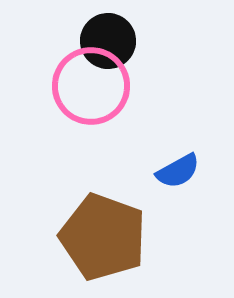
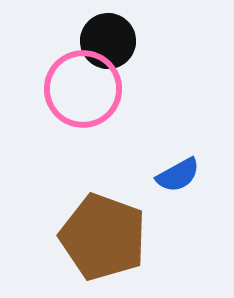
pink circle: moved 8 px left, 3 px down
blue semicircle: moved 4 px down
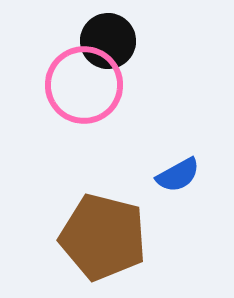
pink circle: moved 1 px right, 4 px up
brown pentagon: rotated 6 degrees counterclockwise
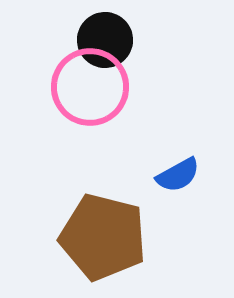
black circle: moved 3 px left, 1 px up
pink circle: moved 6 px right, 2 px down
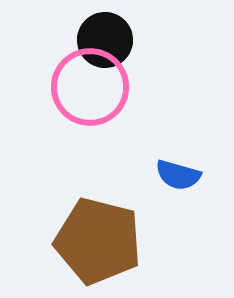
blue semicircle: rotated 45 degrees clockwise
brown pentagon: moved 5 px left, 4 px down
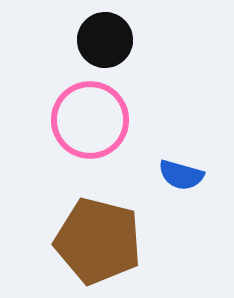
pink circle: moved 33 px down
blue semicircle: moved 3 px right
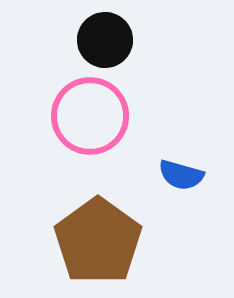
pink circle: moved 4 px up
brown pentagon: rotated 22 degrees clockwise
